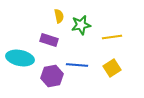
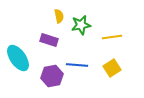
cyan ellipse: moved 2 px left; rotated 44 degrees clockwise
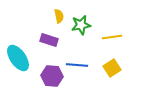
purple hexagon: rotated 15 degrees clockwise
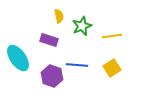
green star: moved 1 px right, 1 px down; rotated 12 degrees counterclockwise
yellow line: moved 1 px up
purple hexagon: rotated 15 degrees clockwise
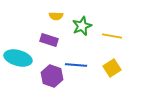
yellow semicircle: moved 3 px left; rotated 104 degrees clockwise
yellow line: rotated 18 degrees clockwise
cyan ellipse: rotated 40 degrees counterclockwise
blue line: moved 1 px left
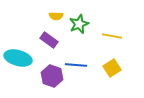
green star: moved 3 px left, 2 px up
purple rectangle: rotated 18 degrees clockwise
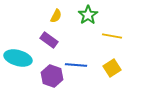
yellow semicircle: rotated 64 degrees counterclockwise
green star: moved 9 px right, 9 px up; rotated 12 degrees counterclockwise
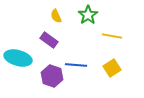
yellow semicircle: rotated 128 degrees clockwise
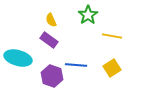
yellow semicircle: moved 5 px left, 4 px down
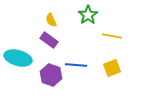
yellow square: rotated 12 degrees clockwise
purple hexagon: moved 1 px left, 1 px up
